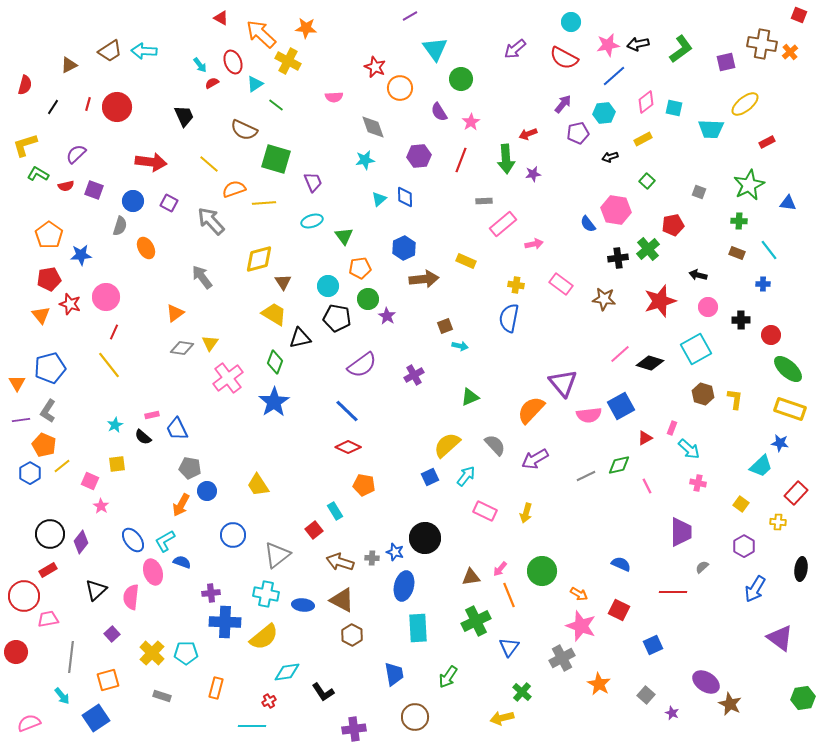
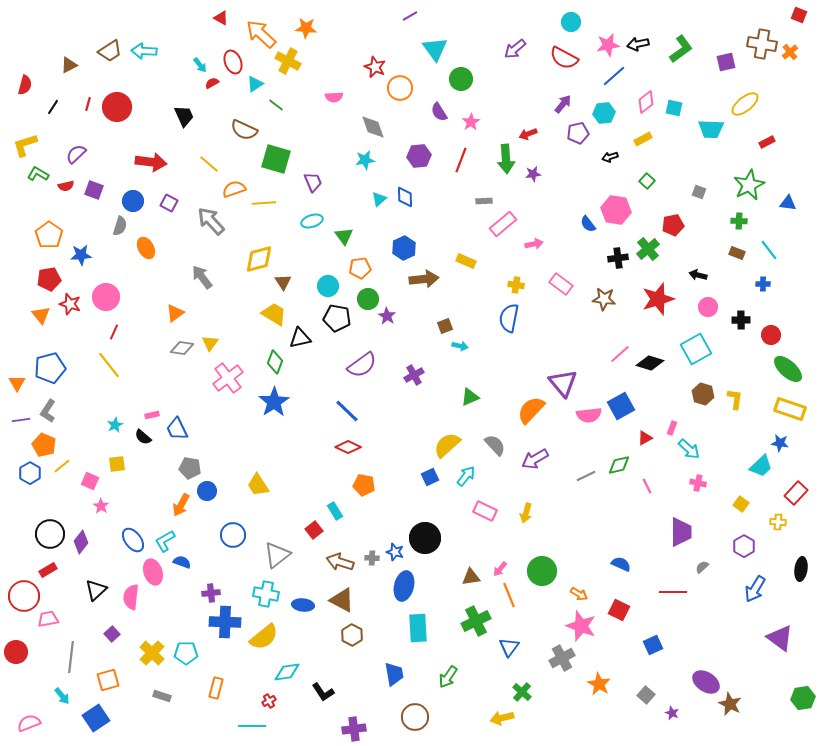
red star at (660, 301): moved 2 px left, 2 px up
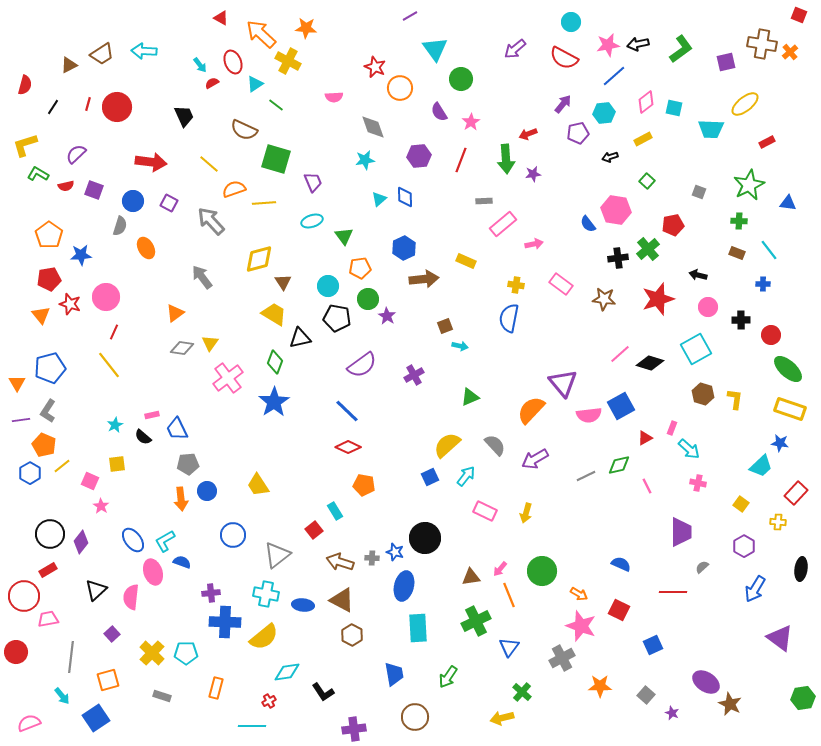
brown trapezoid at (110, 51): moved 8 px left, 3 px down
gray pentagon at (190, 468): moved 2 px left, 4 px up; rotated 15 degrees counterclockwise
orange arrow at (181, 505): moved 6 px up; rotated 35 degrees counterclockwise
orange star at (599, 684): moved 1 px right, 2 px down; rotated 30 degrees counterclockwise
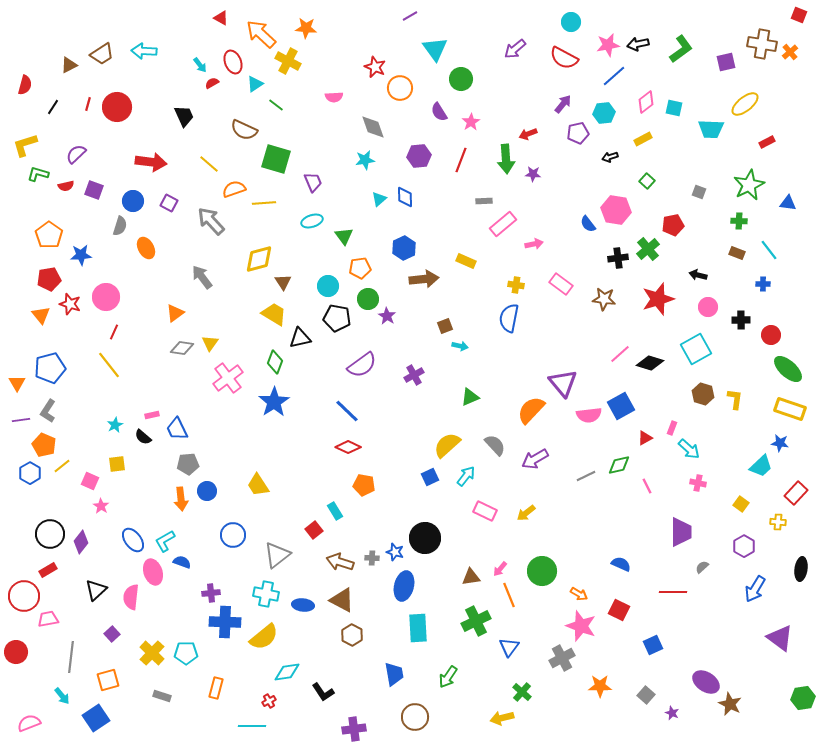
green L-shape at (38, 174): rotated 15 degrees counterclockwise
purple star at (533, 174): rotated 14 degrees clockwise
yellow arrow at (526, 513): rotated 36 degrees clockwise
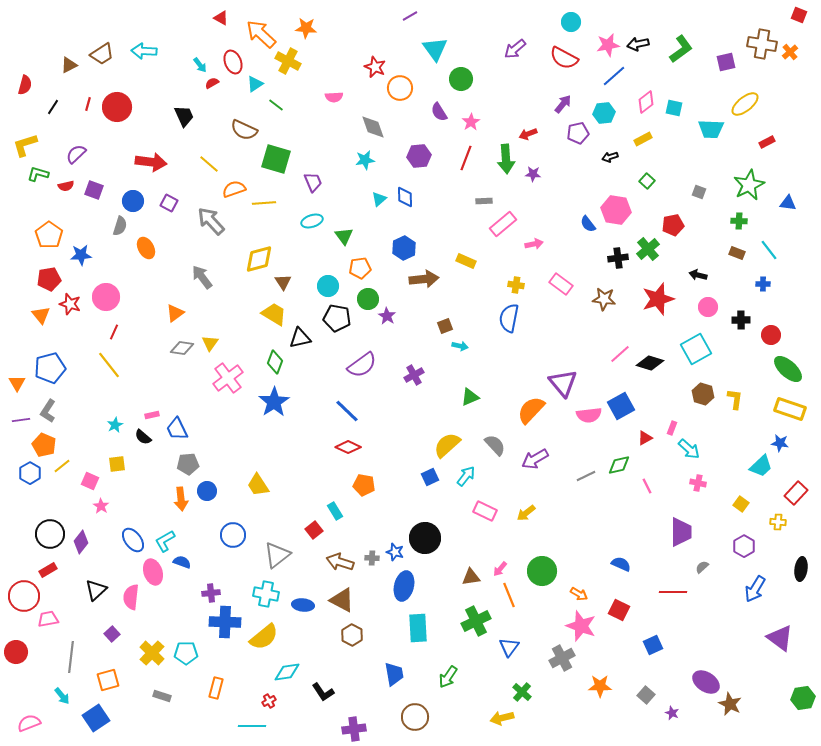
red line at (461, 160): moved 5 px right, 2 px up
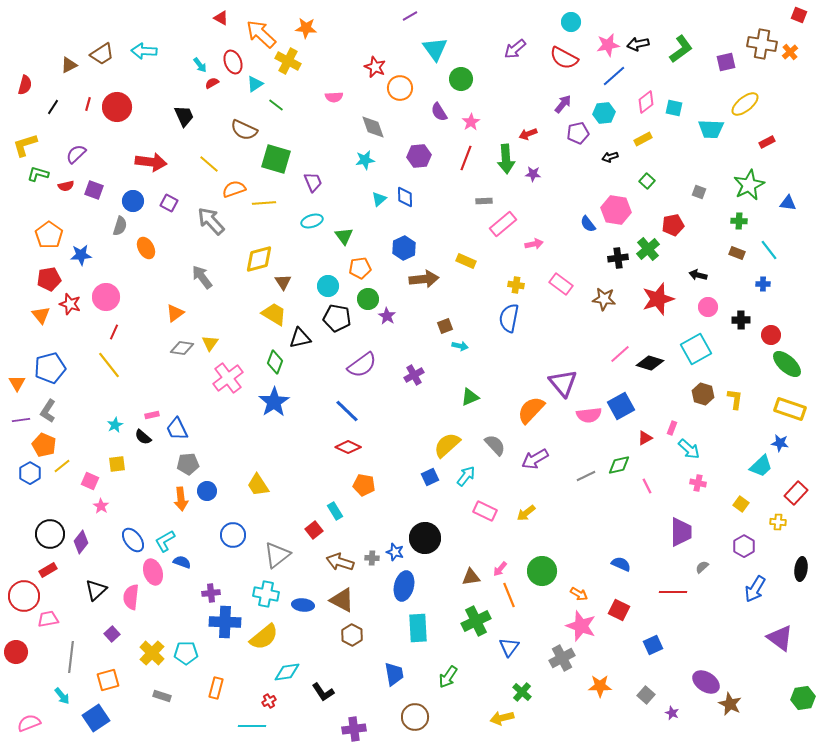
green ellipse at (788, 369): moved 1 px left, 5 px up
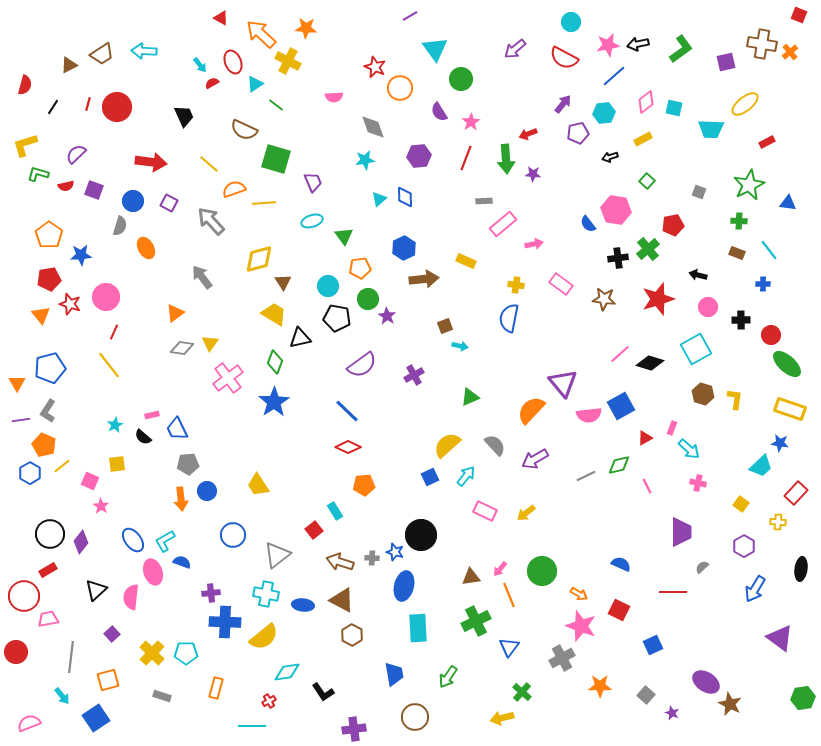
orange pentagon at (364, 485): rotated 15 degrees counterclockwise
black circle at (425, 538): moved 4 px left, 3 px up
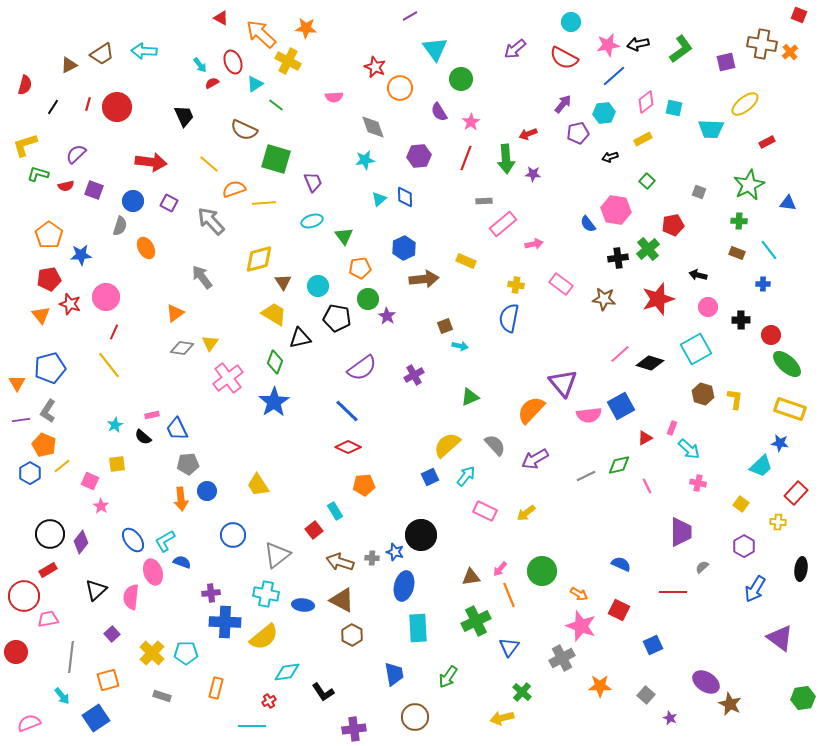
cyan circle at (328, 286): moved 10 px left
purple semicircle at (362, 365): moved 3 px down
purple star at (672, 713): moved 2 px left, 5 px down
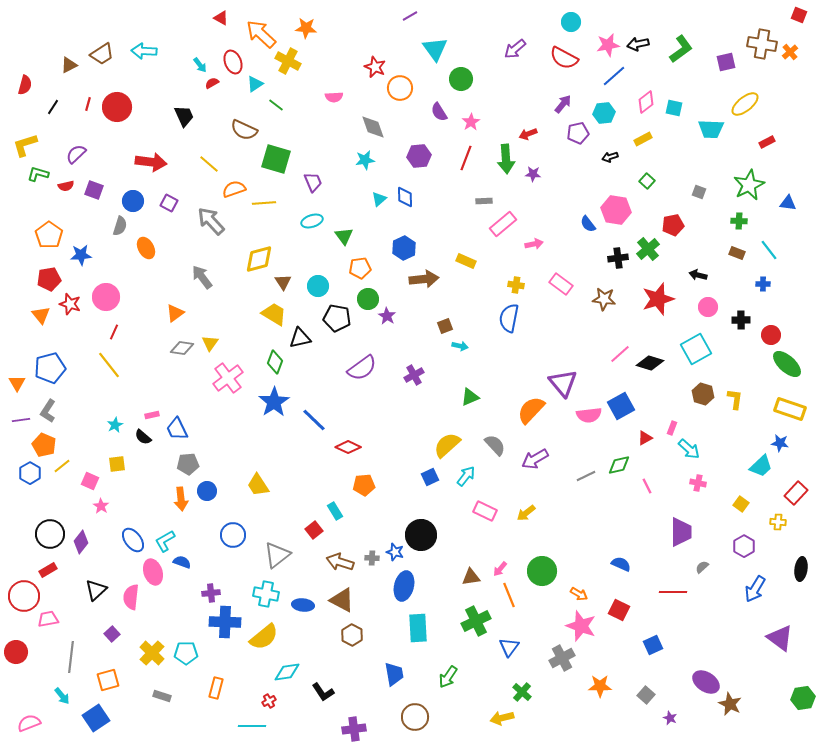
blue line at (347, 411): moved 33 px left, 9 px down
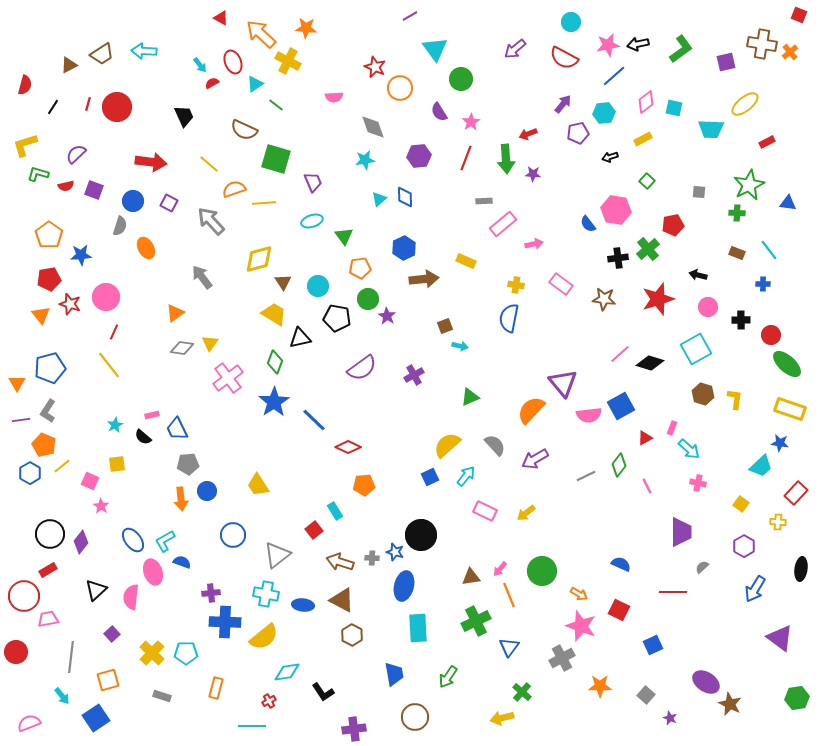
gray square at (699, 192): rotated 16 degrees counterclockwise
green cross at (739, 221): moved 2 px left, 8 px up
green diamond at (619, 465): rotated 40 degrees counterclockwise
green hexagon at (803, 698): moved 6 px left
